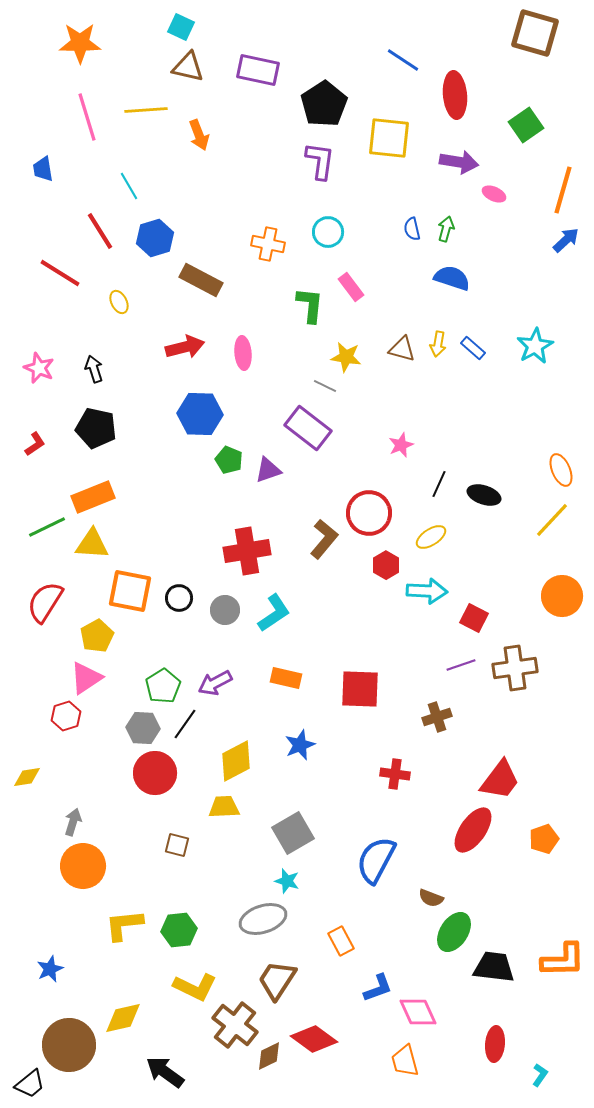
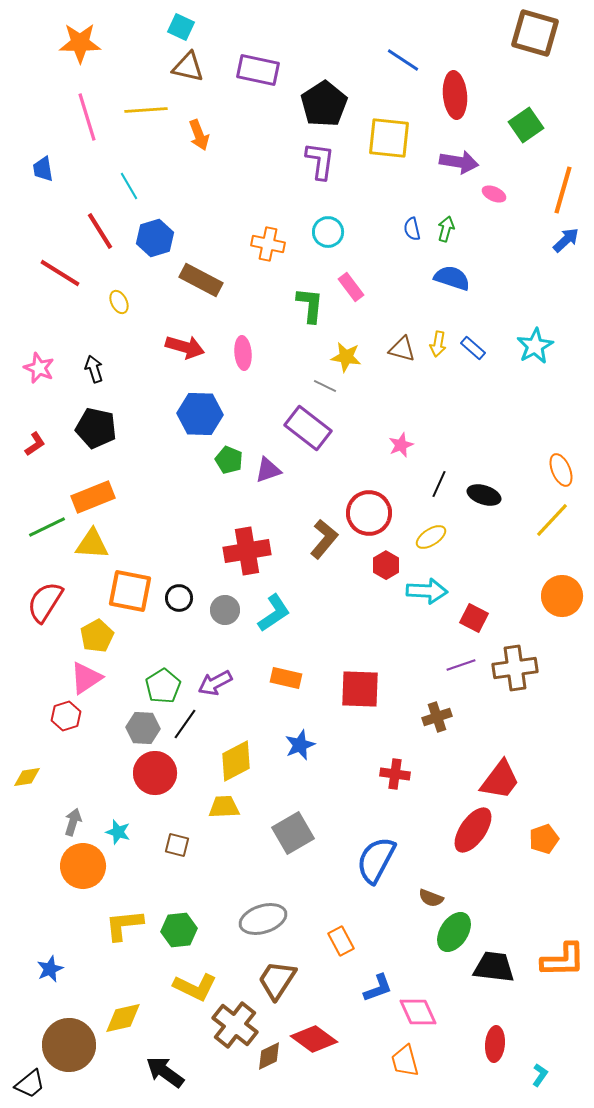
red arrow at (185, 347): rotated 30 degrees clockwise
cyan star at (287, 881): moved 169 px left, 49 px up
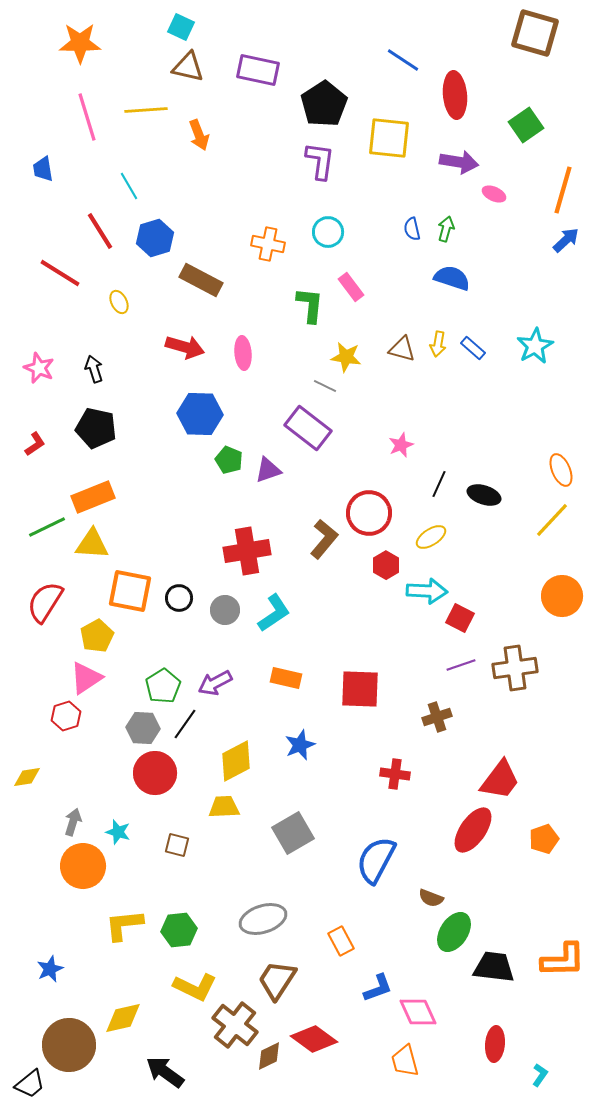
red square at (474, 618): moved 14 px left
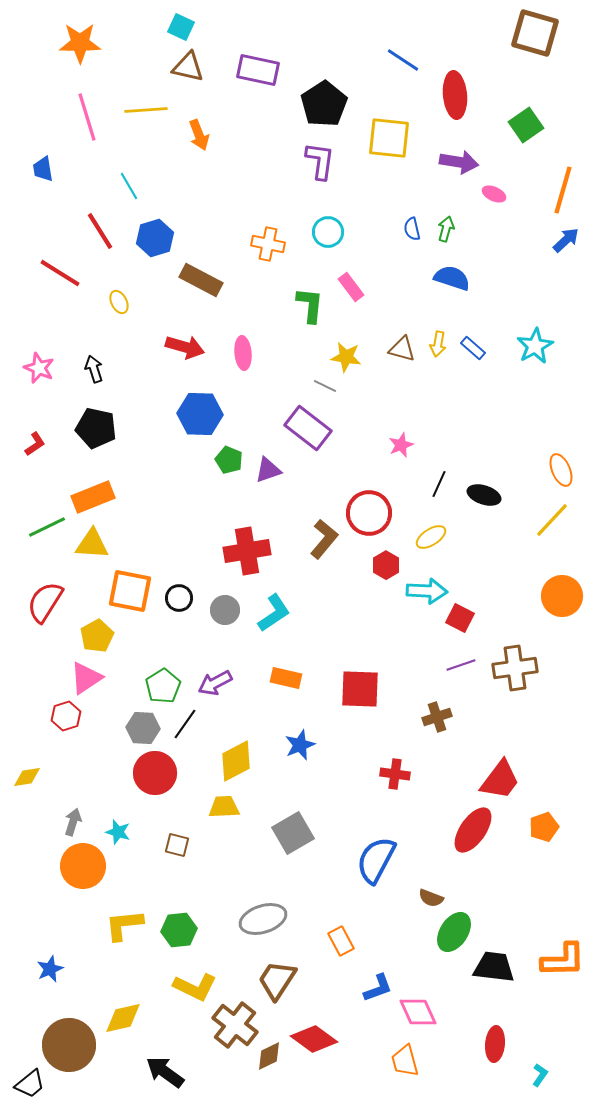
orange pentagon at (544, 839): moved 12 px up
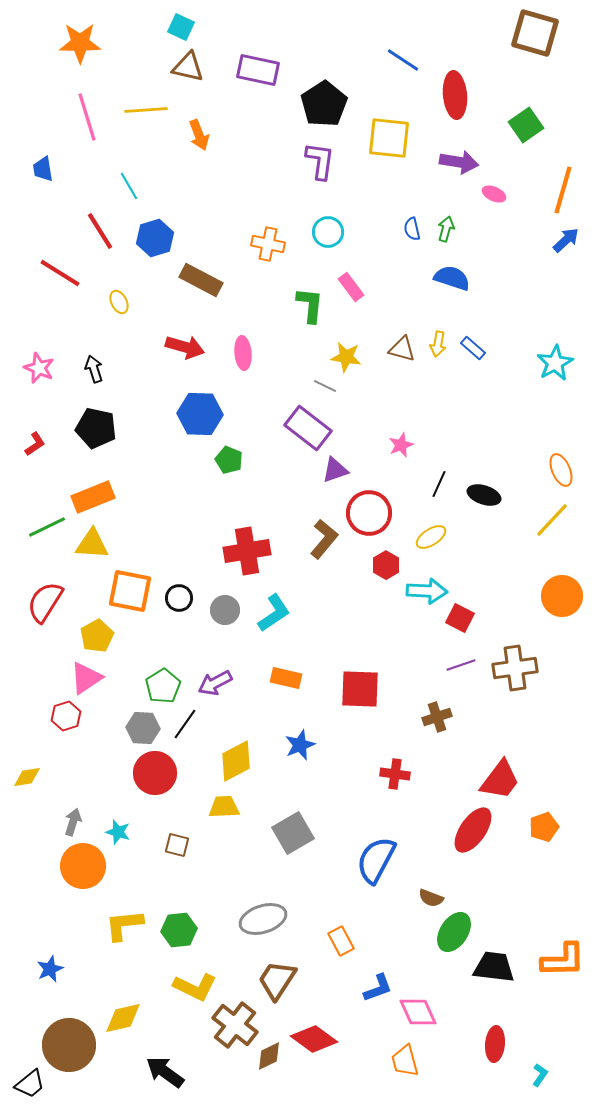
cyan star at (535, 346): moved 20 px right, 17 px down
purple triangle at (268, 470): moved 67 px right
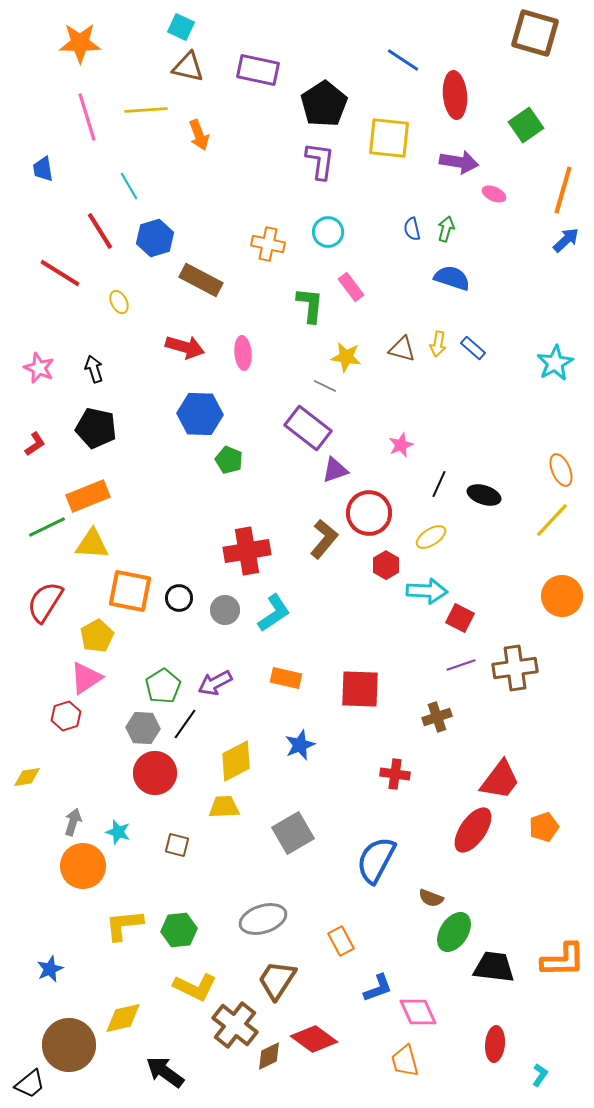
orange rectangle at (93, 497): moved 5 px left, 1 px up
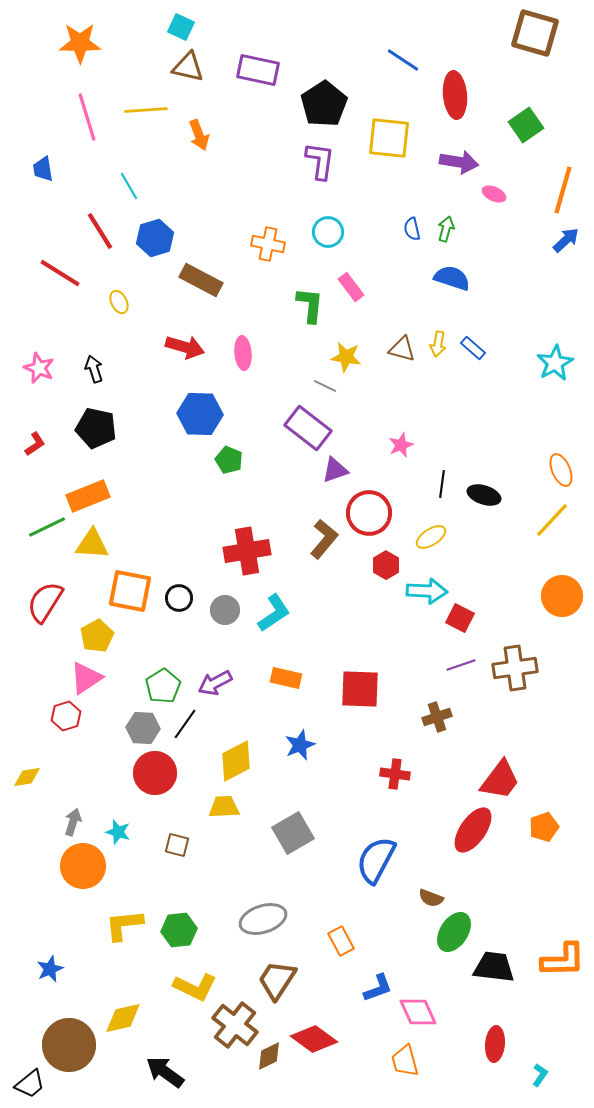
black line at (439, 484): moved 3 px right; rotated 16 degrees counterclockwise
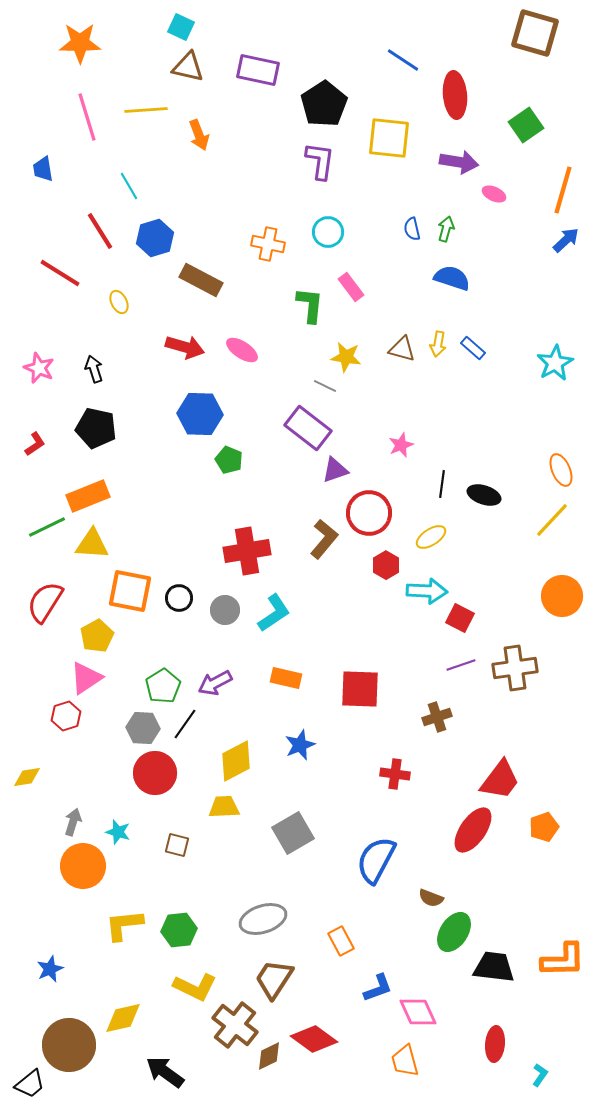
pink ellipse at (243, 353): moved 1 px left, 3 px up; rotated 52 degrees counterclockwise
brown trapezoid at (277, 980): moved 3 px left, 1 px up
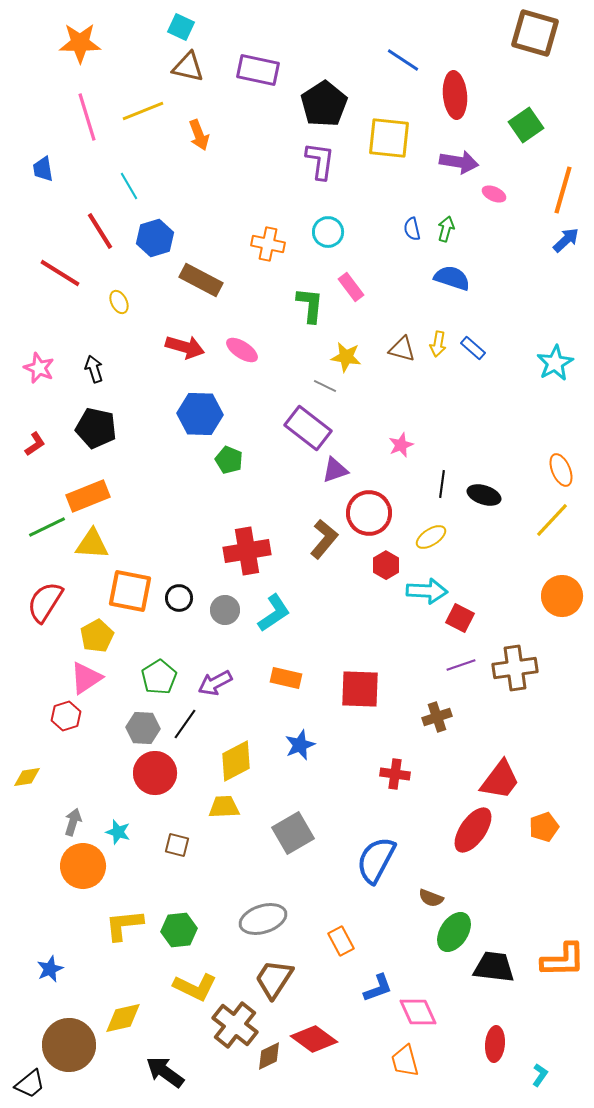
yellow line at (146, 110): moved 3 px left, 1 px down; rotated 18 degrees counterclockwise
green pentagon at (163, 686): moved 4 px left, 9 px up
